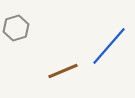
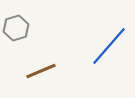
brown line: moved 22 px left
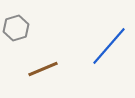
brown line: moved 2 px right, 2 px up
